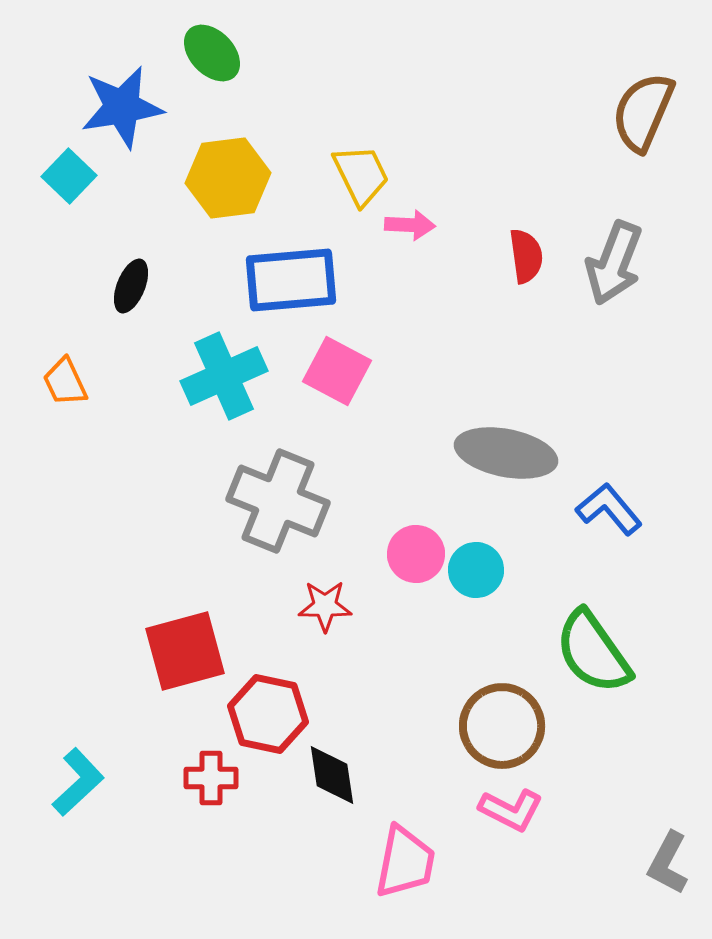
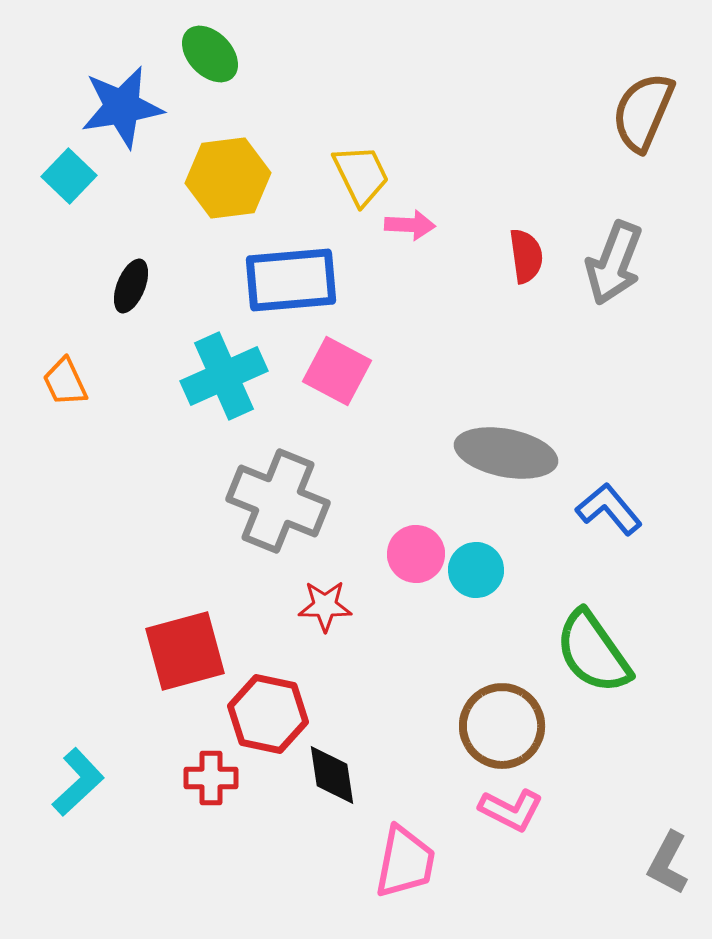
green ellipse: moved 2 px left, 1 px down
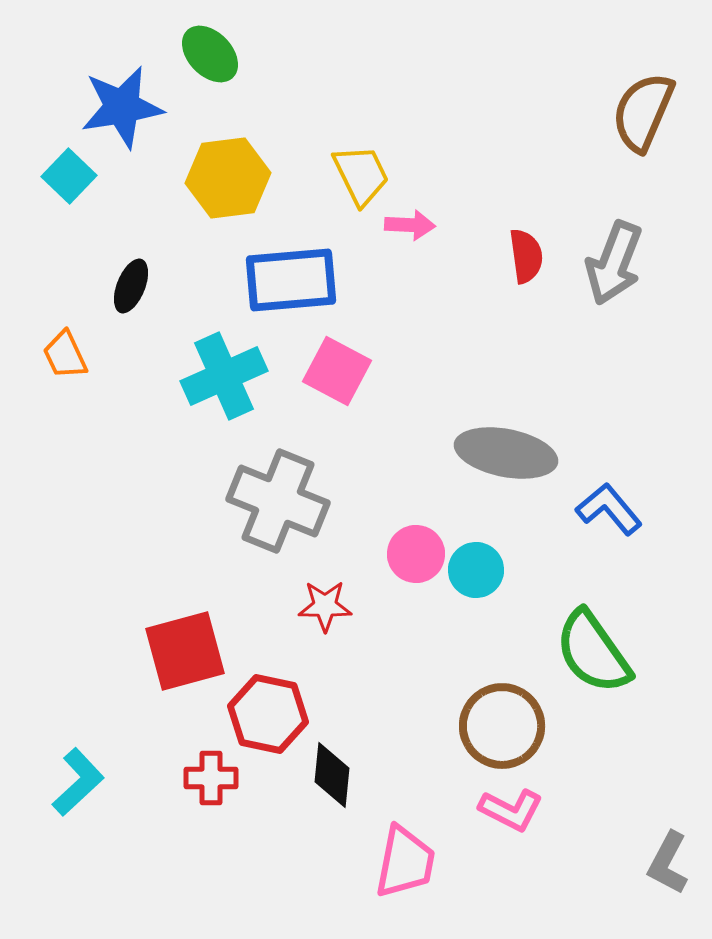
orange trapezoid: moved 27 px up
black diamond: rotated 14 degrees clockwise
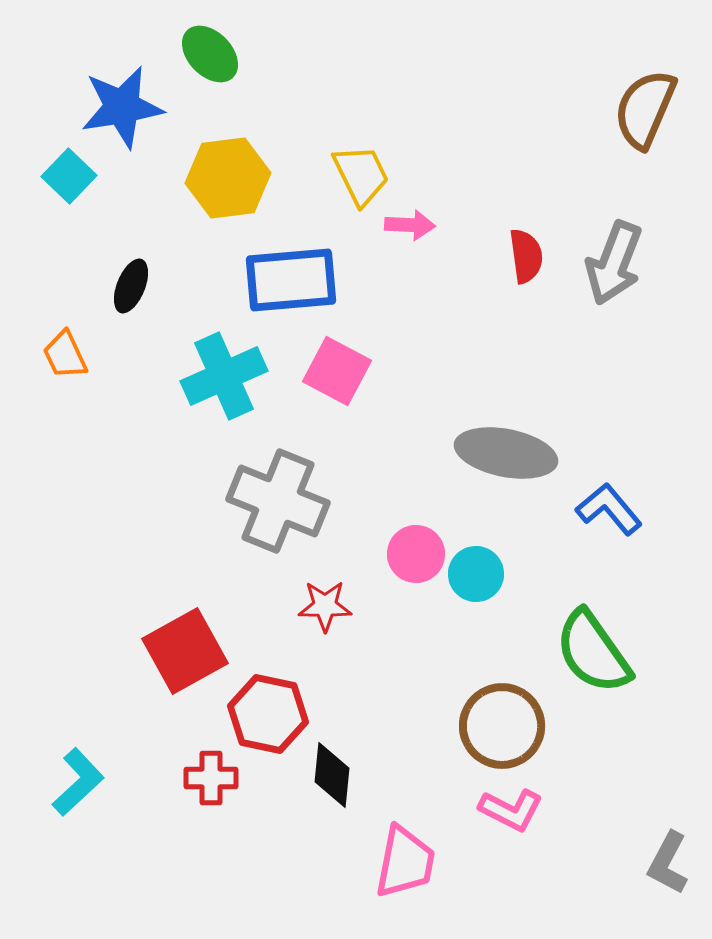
brown semicircle: moved 2 px right, 3 px up
cyan circle: moved 4 px down
red square: rotated 14 degrees counterclockwise
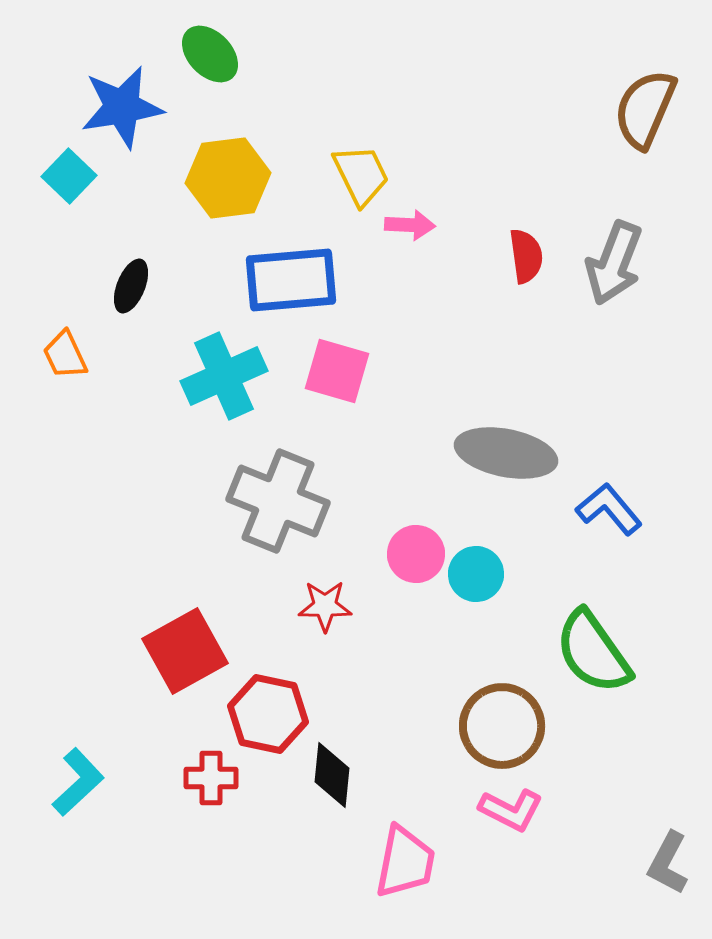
pink square: rotated 12 degrees counterclockwise
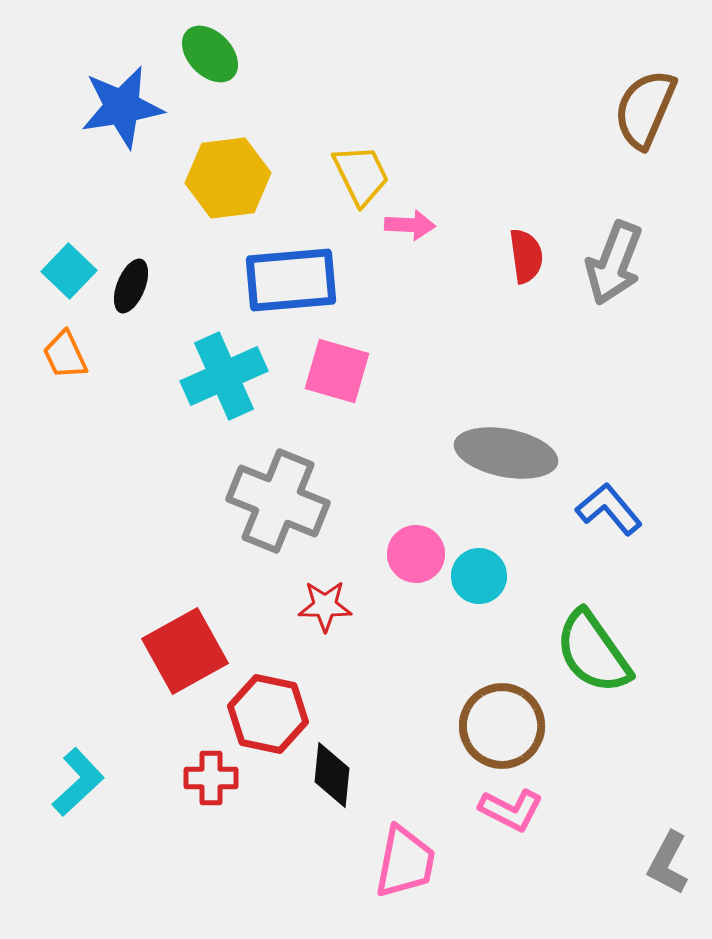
cyan square: moved 95 px down
cyan circle: moved 3 px right, 2 px down
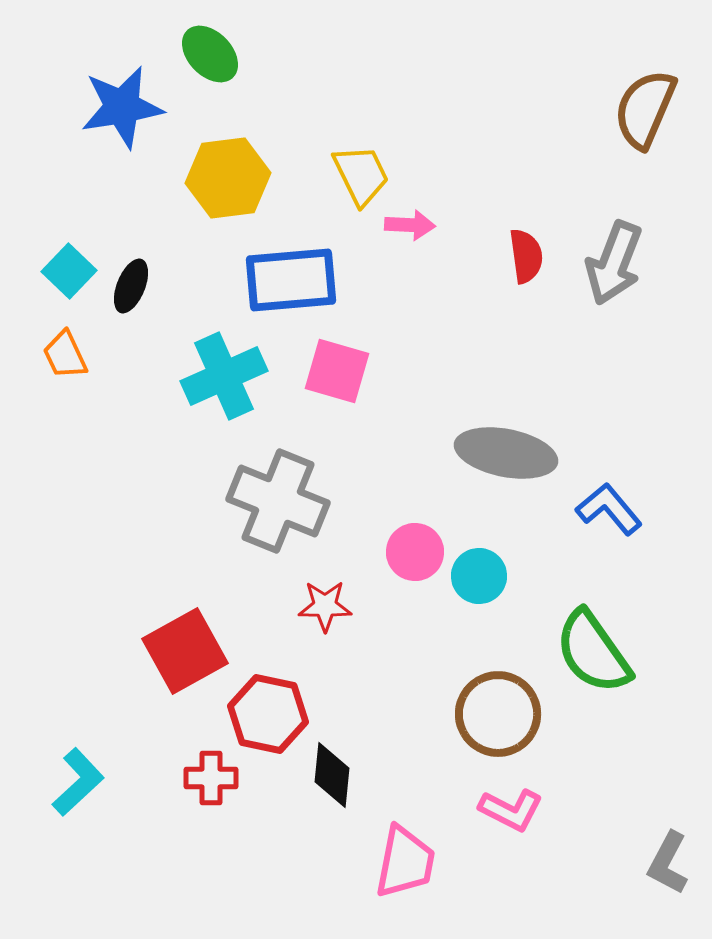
pink circle: moved 1 px left, 2 px up
brown circle: moved 4 px left, 12 px up
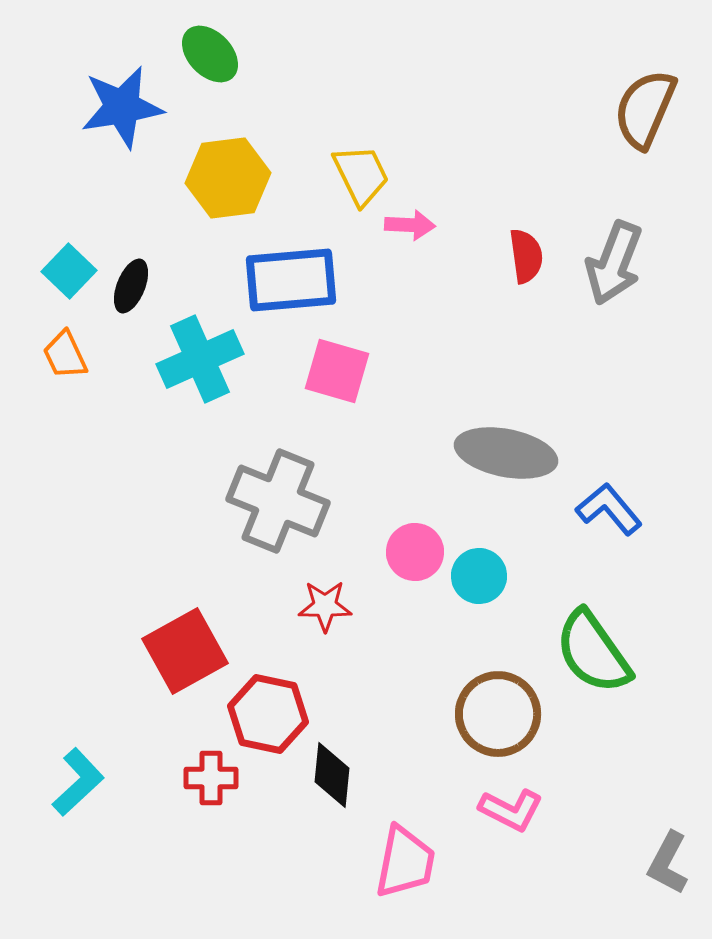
cyan cross: moved 24 px left, 17 px up
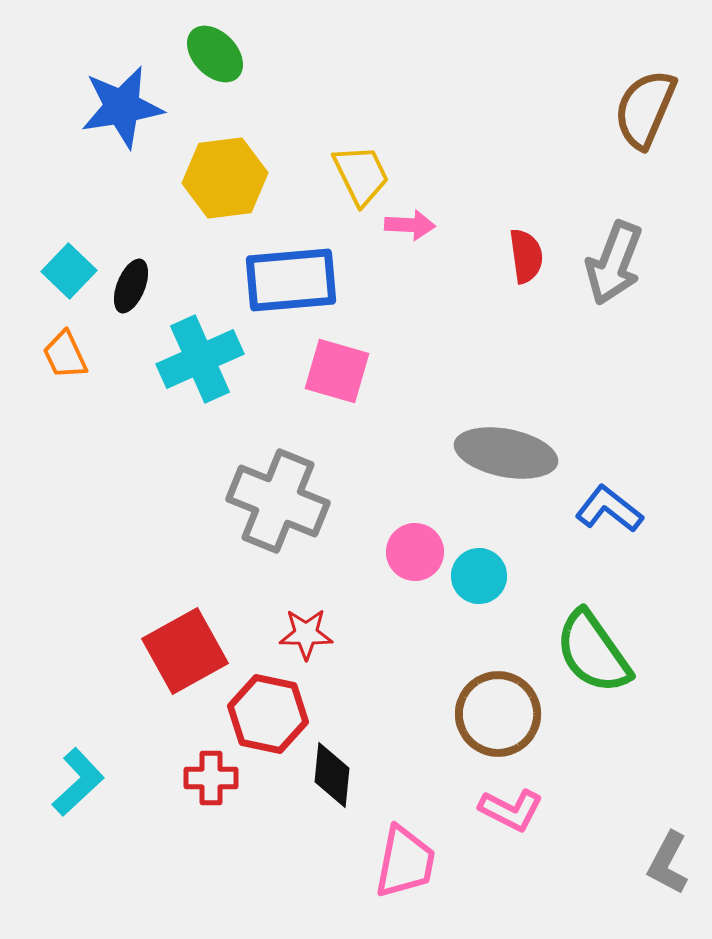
green ellipse: moved 5 px right
yellow hexagon: moved 3 px left
blue L-shape: rotated 12 degrees counterclockwise
red star: moved 19 px left, 28 px down
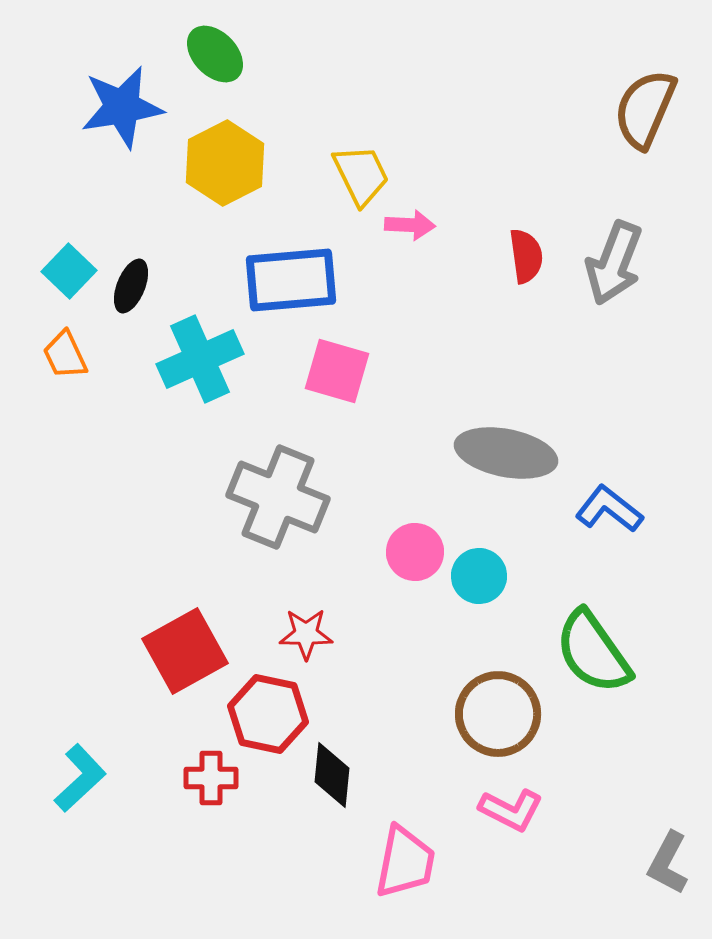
yellow hexagon: moved 15 px up; rotated 20 degrees counterclockwise
gray cross: moved 4 px up
cyan L-shape: moved 2 px right, 4 px up
